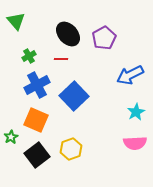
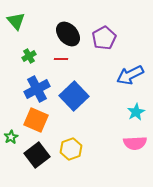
blue cross: moved 4 px down
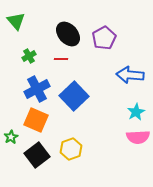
blue arrow: rotated 32 degrees clockwise
pink semicircle: moved 3 px right, 6 px up
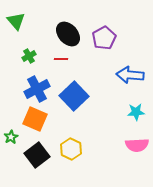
cyan star: rotated 24 degrees clockwise
orange square: moved 1 px left, 1 px up
pink semicircle: moved 1 px left, 8 px down
yellow hexagon: rotated 15 degrees counterclockwise
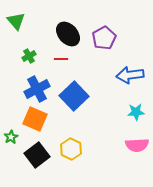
blue arrow: rotated 12 degrees counterclockwise
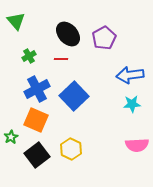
cyan star: moved 4 px left, 8 px up
orange square: moved 1 px right, 1 px down
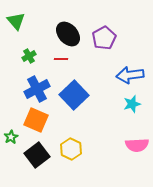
blue square: moved 1 px up
cyan star: rotated 12 degrees counterclockwise
